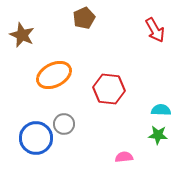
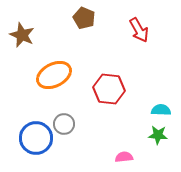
brown pentagon: rotated 25 degrees counterclockwise
red arrow: moved 16 px left
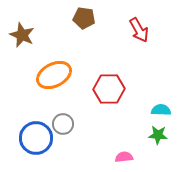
brown pentagon: rotated 15 degrees counterclockwise
red hexagon: rotated 8 degrees counterclockwise
gray circle: moved 1 px left
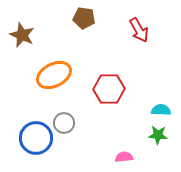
gray circle: moved 1 px right, 1 px up
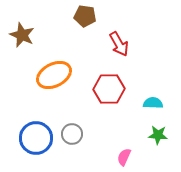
brown pentagon: moved 1 px right, 2 px up
red arrow: moved 20 px left, 14 px down
cyan semicircle: moved 8 px left, 7 px up
gray circle: moved 8 px right, 11 px down
pink semicircle: rotated 60 degrees counterclockwise
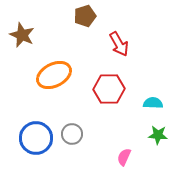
brown pentagon: rotated 25 degrees counterclockwise
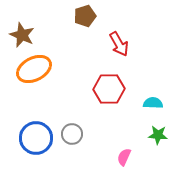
orange ellipse: moved 20 px left, 6 px up
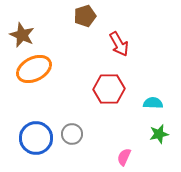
green star: moved 1 px right, 1 px up; rotated 18 degrees counterclockwise
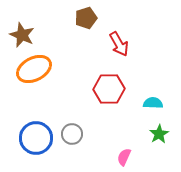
brown pentagon: moved 1 px right, 2 px down
green star: rotated 18 degrees counterclockwise
